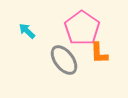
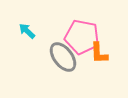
pink pentagon: moved 9 px down; rotated 24 degrees counterclockwise
gray ellipse: moved 1 px left, 3 px up
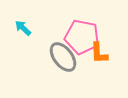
cyan arrow: moved 4 px left, 3 px up
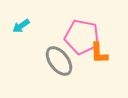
cyan arrow: moved 2 px left, 2 px up; rotated 78 degrees counterclockwise
gray ellipse: moved 4 px left, 4 px down
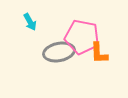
cyan arrow: moved 9 px right, 4 px up; rotated 84 degrees counterclockwise
gray ellipse: moved 9 px up; rotated 64 degrees counterclockwise
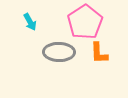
pink pentagon: moved 3 px right, 15 px up; rotated 28 degrees clockwise
gray ellipse: rotated 12 degrees clockwise
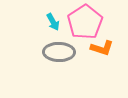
cyan arrow: moved 23 px right
orange L-shape: moved 3 px right, 5 px up; rotated 70 degrees counterclockwise
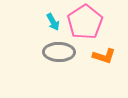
orange L-shape: moved 2 px right, 8 px down
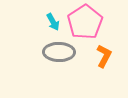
orange L-shape: rotated 80 degrees counterclockwise
